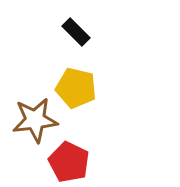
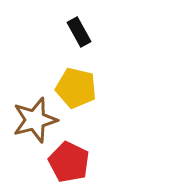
black rectangle: moved 3 px right; rotated 16 degrees clockwise
brown star: rotated 9 degrees counterclockwise
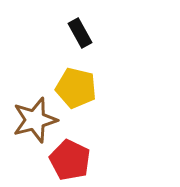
black rectangle: moved 1 px right, 1 px down
red pentagon: moved 1 px right, 2 px up
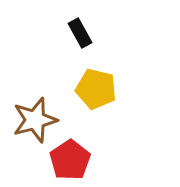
yellow pentagon: moved 20 px right, 1 px down
red pentagon: rotated 12 degrees clockwise
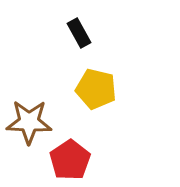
black rectangle: moved 1 px left
brown star: moved 6 px left, 2 px down; rotated 18 degrees clockwise
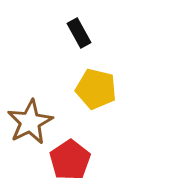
brown star: moved 1 px right; rotated 30 degrees counterclockwise
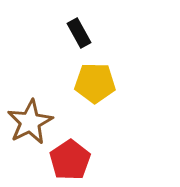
yellow pentagon: moved 1 px left, 6 px up; rotated 12 degrees counterclockwise
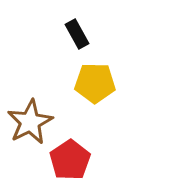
black rectangle: moved 2 px left, 1 px down
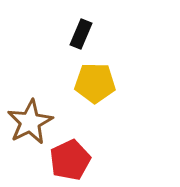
black rectangle: moved 4 px right; rotated 52 degrees clockwise
red pentagon: rotated 9 degrees clockwise
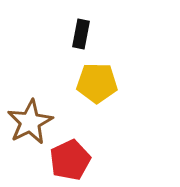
black rectangle: rotated 12 degrees counterclockwise
yellow pentagon: moved 2 px right
